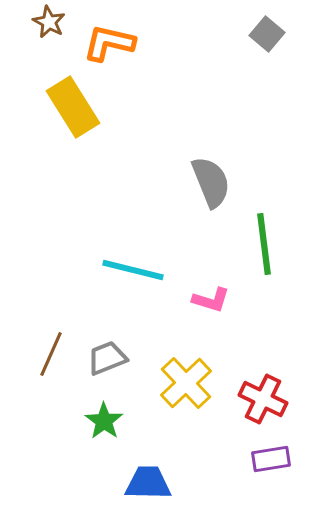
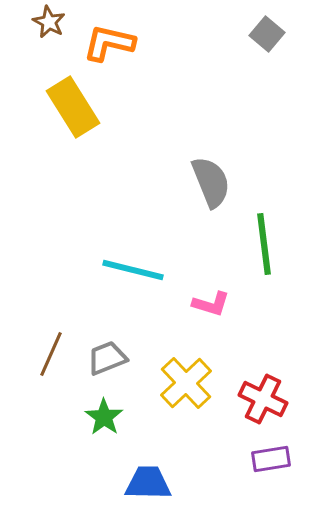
pink L-shape: moved 4 px down
green star: moved 4 px up
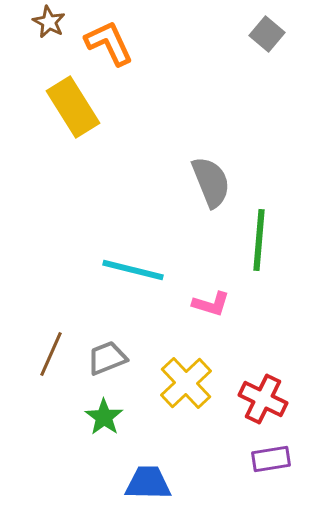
orange L-shape: rotated 52 degrees clockwise
green line: moved 5 px left, 4 px up; rotated 12 degrees clockwise
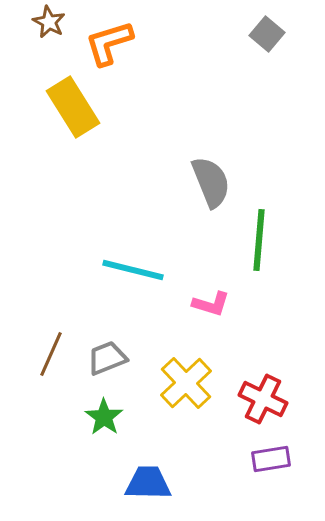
orange L-shape: rotated 82 degrees counterclockwise
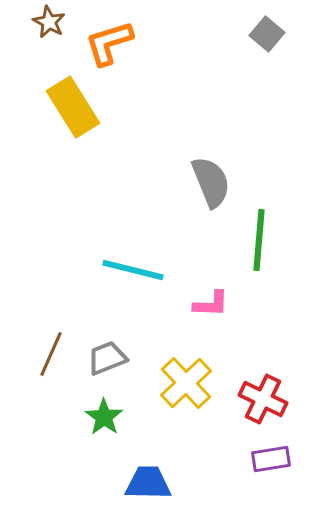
pink L-shape: rotated 15 degrees counterclockwise
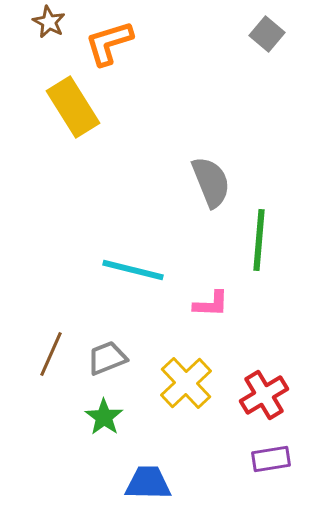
red cross: moved 1 px right, 4 px up; rotated 33 degrees clockwise
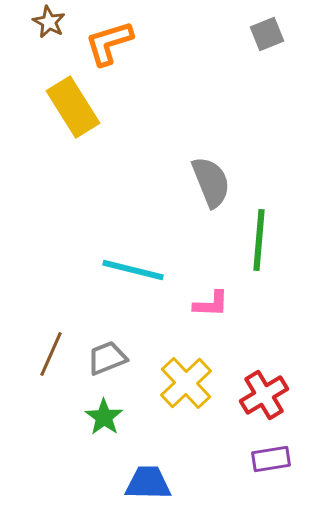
gray square: rotated 28 degrees clockwise
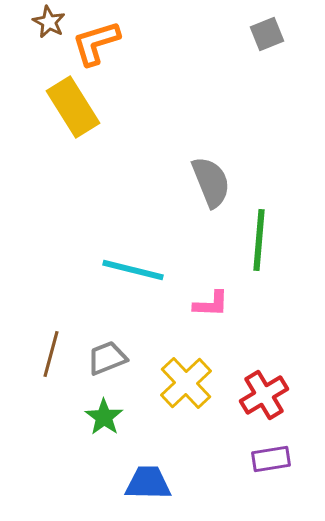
orange L-shape: moved 13 px left
brown line: rotated 9 degrees counterclockwise
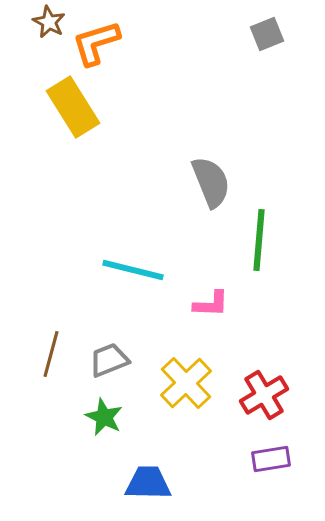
gray trapezoid: moved 2 px right, 2 px down
green star: rotated 9 degrees counterclockwise
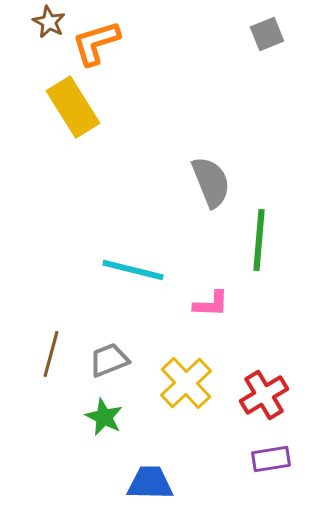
blue trapezoid: moved 2 px right
